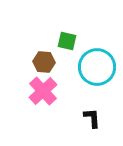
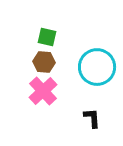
green square: moved 20 px left, 4 px up
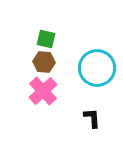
green square: moved 1 px left, 2 px down
cyan circle: moved 1 px down
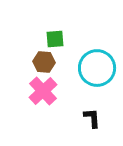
green square: moved 9 px right; rotated 18 degrees counterclockwise
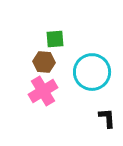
cyan circle: moved 5 px left, 4 px down
pink cross: rotated 12 degrees clockwise
black L-shape: moved 15 px right
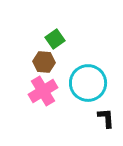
green square: rotated 30 degrees counterclockwise
cyan circle: moved 4 px left, 11 px down
black L-shape: moved 1 px left
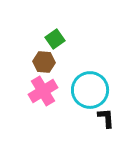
cyan circle: moved 2 px right, 7 px down
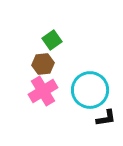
green square: moved 3 px left, 1 px down
brown hexagon: moved 1 px left, 2 px down; rotated 10 degrees counterclockwise
black L-shape: rotated 85 degrees clockwise
